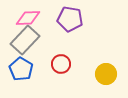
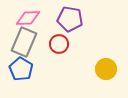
gray rectangle: moved 1 px left, 2 px down; rotated 20 degrees counterclockwise
red circle: moved 2 px left, 20 px up
yellow circle: moved 5 px up
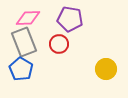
gray rectangle: rotated 44 degrees counterclockwise
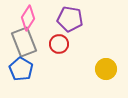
pink diamond: rotated 55 degrees counterclockwise
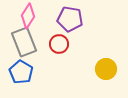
pink diamond: moved 2 px up
blue pentagon: moved 3 px down
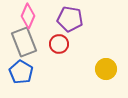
pink diamond: rotated 10 degrees counterclockwise
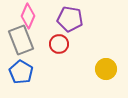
gray rectangle: moved 3 px left, 2 px up
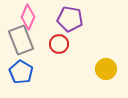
pink diamond: moved 1 px down
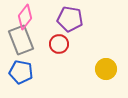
pink diamond: moved 3 px left; rotated 15 degrees clockwise
blue pentagon: rotated 20 degrees counterclockwise
